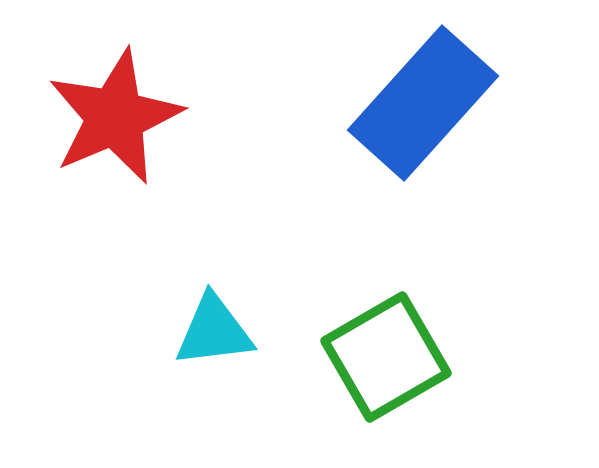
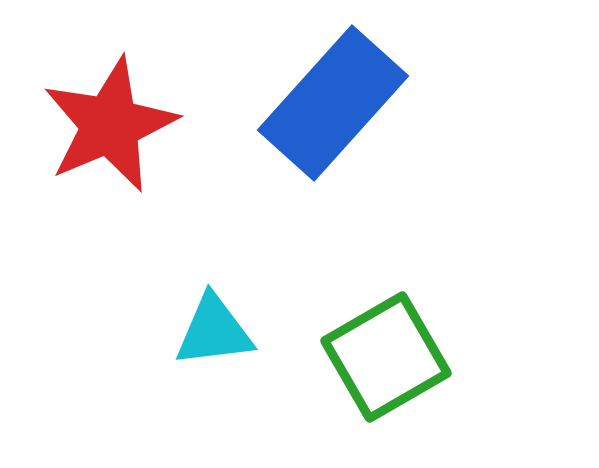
blue rectangle: moved 90 px left
red star: moved 5 px left, 8 px down
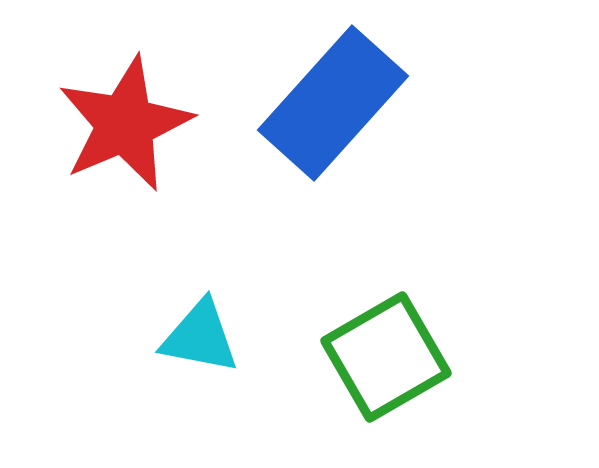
red star: moved 15 px right, 1 px up
cyan triangle: moved 14 px left, 6 px down; rotated 18 degrees clockwise
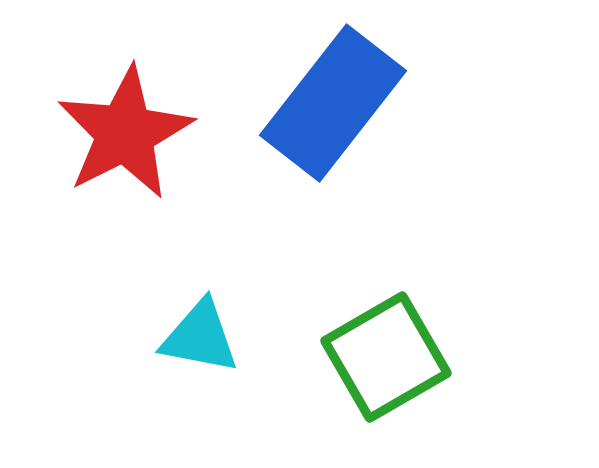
blue rectangle: rotated 4 degrees counterclockwise
red star: moved 9 px down; rotated 4 degrees counterclockwise
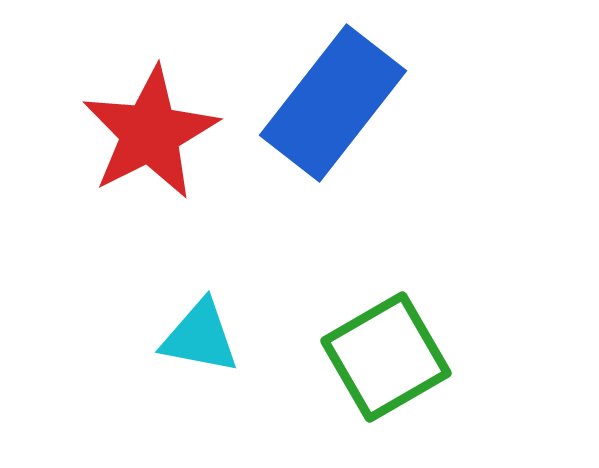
red star: moved 25 px right
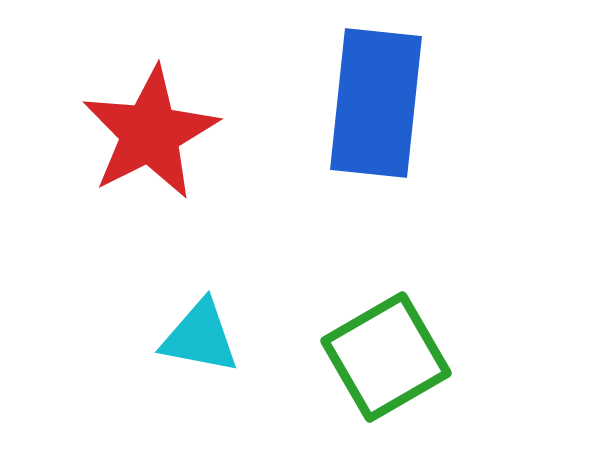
blue rectangle: moved 43 px right; rotated 32 degrees counterclockwise
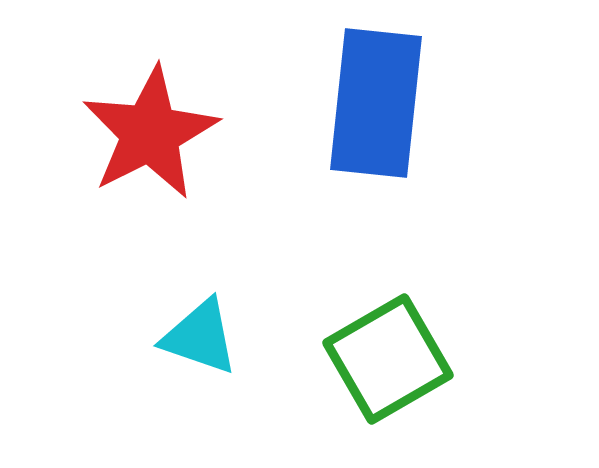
cyan triangle: rotated 8 degrees clockwise
green square: moved 2 px right, 2 px down
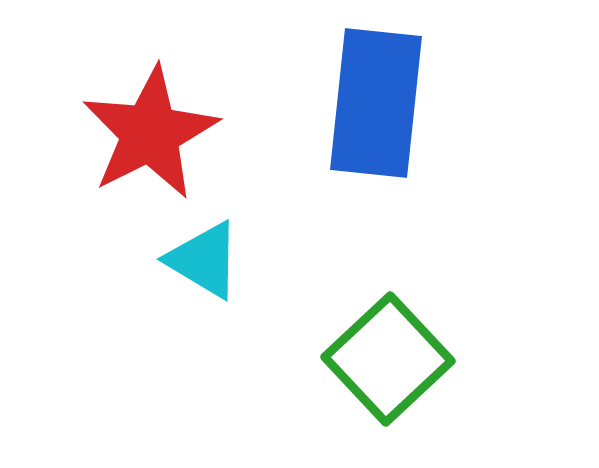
cyan triangle: moved 4 px right, 77 px up; rotated 12 degrees clockwise
green square: rotated 13 degrees counterclockwise
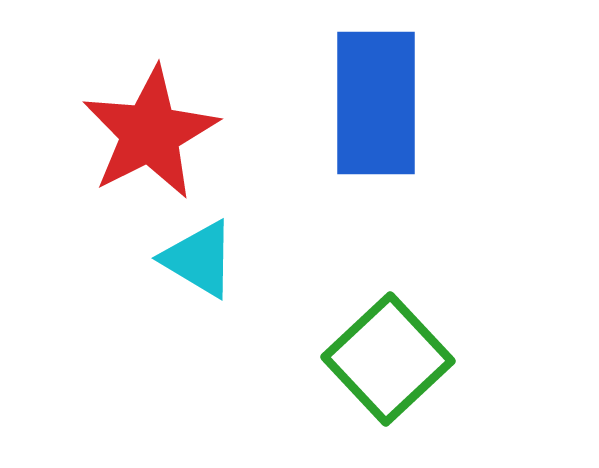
blue rectangle: rotated 6 degrees counterclockwise
cyan triangle: moved 5 px left, 1 px up
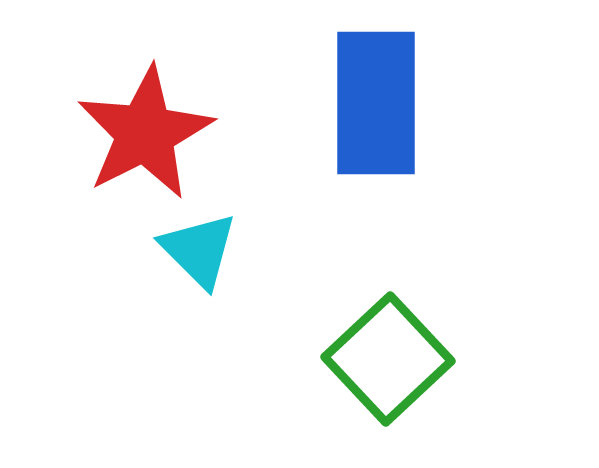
red star: moved 5 px left
cyan triangle: moved 9 px up; rotated 14 degrees clockwise
